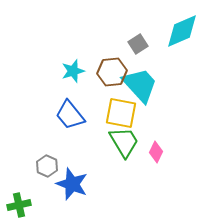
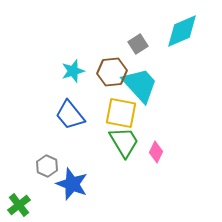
green cross: rotated 25 degrees counterclockwise
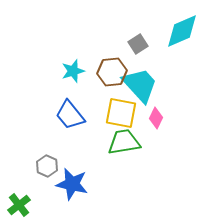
green trapezoid: rotated 68 degrees counterclockwise
pink diamond: moved 34 px up
blue star: rotated 8 degrees counterclockwise
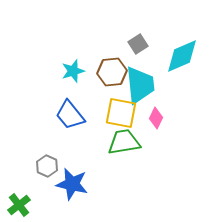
cyan diamond: moved 25 px down
cyan trapezoid: rotated 36 degrees clockwise
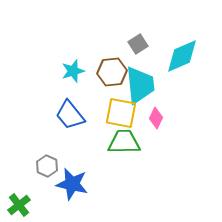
green trapezoid: rotated 8 degrees clockwise
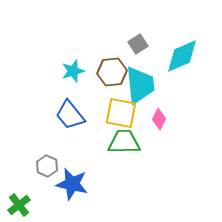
pink diamond: moved 3 px right, 1 px down
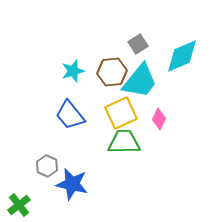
cyan trapezoid: moved 4 px up; rotated 45 degrees clockwise
yellow square: rotated 36 degrees counterclockwise
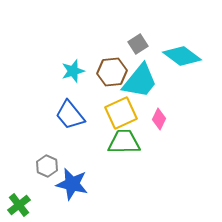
cyan diamond: rotated 60 degrees clockwise
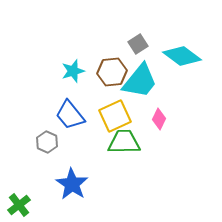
yellow square: moved 6 px left, 3 px down
gray hexagon: moved 24 px up
blue star: rotated 20 degrees clockwise
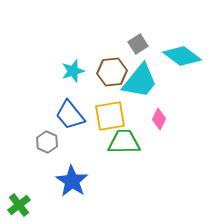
yellow square: moved 5 px left; rotated 16 degrees clockwise
blue star: moved 3 px up
